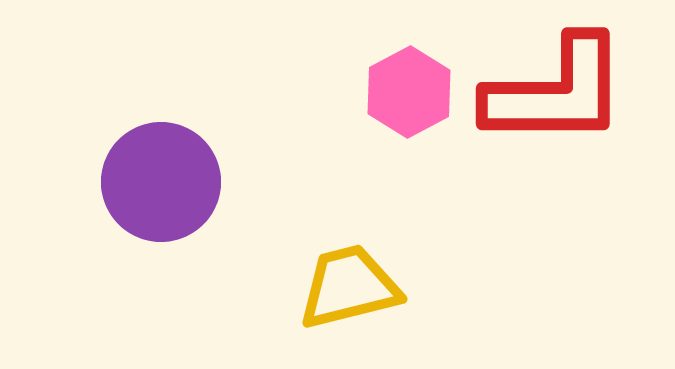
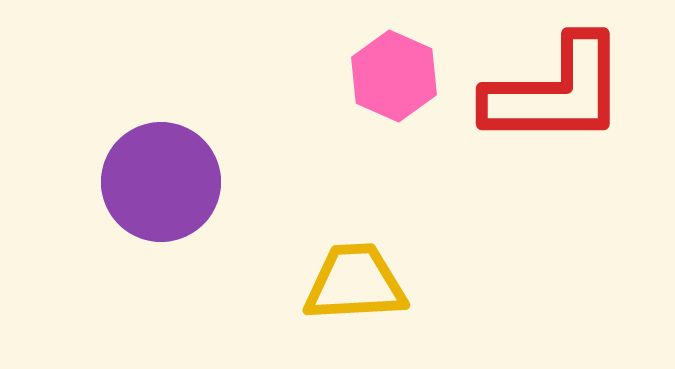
pink hexagon: moved 15 px left, 16 px up; rotated 8 degrees counterclockwise
yellow trapezoid: moved 6 px right, 4 px up; rotated 11 degrees clockwise
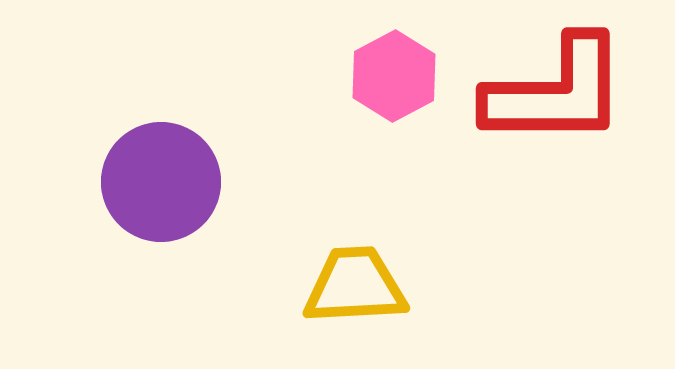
pink hexagon: rotated 8 degrees clockwise
yellow trapezoid: moved 3 px down
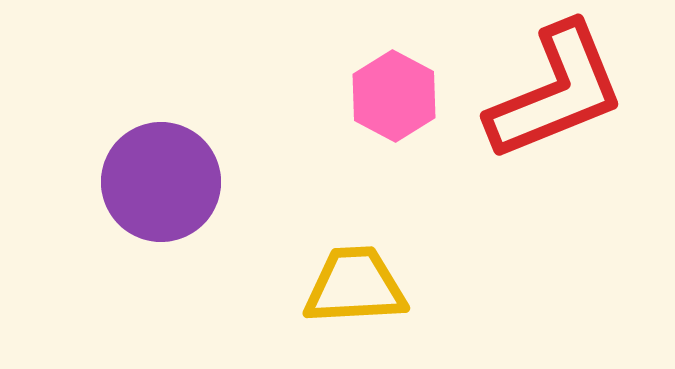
pink hexagon: moved 20 px down; rotated 4 degrees counterclockwise
red L-shape: rotated 22 degrees counterclockwise
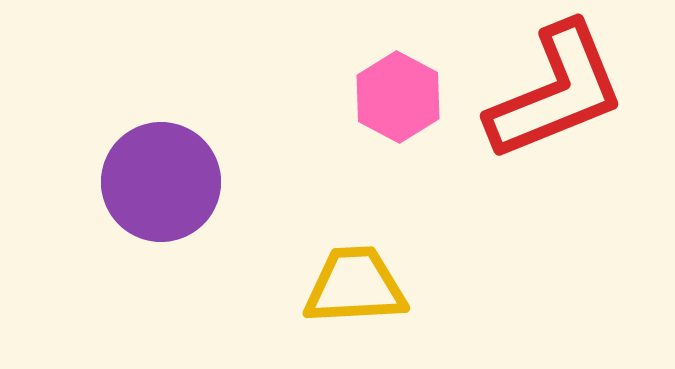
pink hexagon: moved 4 px right, 1 px down
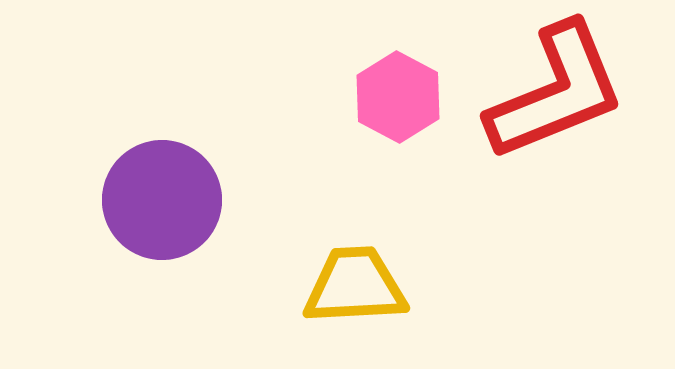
purple circle: moved 1 px right, 18 px down
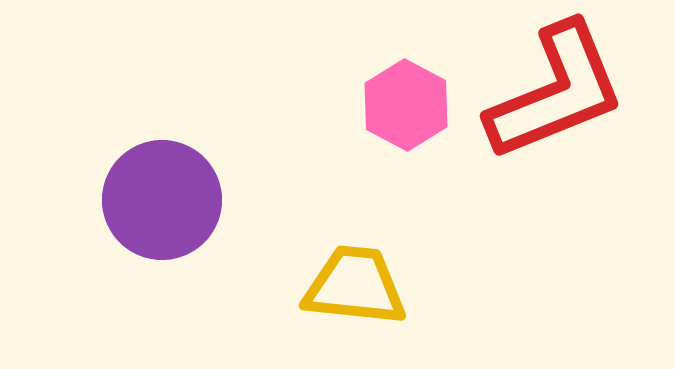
pink hexagon: moved 8 px right, 8 px down
yellow trapezoid: rotated 9 degrees clockwise
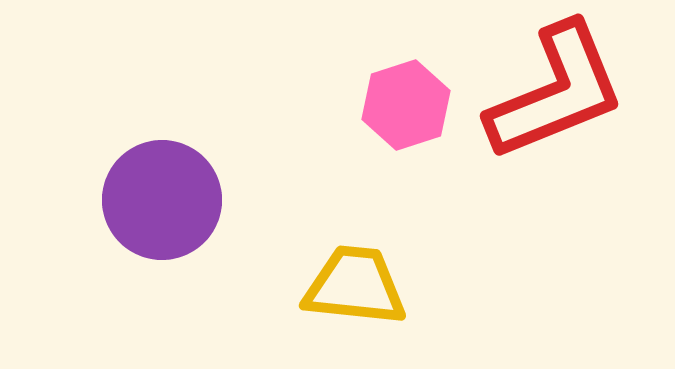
pink hexagon: rotated 14 degrees clockwise
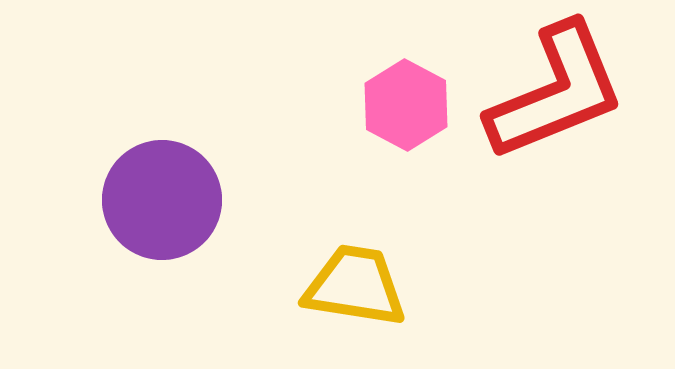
pink hexagon: rotated 14 degrees counterclockwise
yellow trapezoid: rotated 3 degrees clockwise
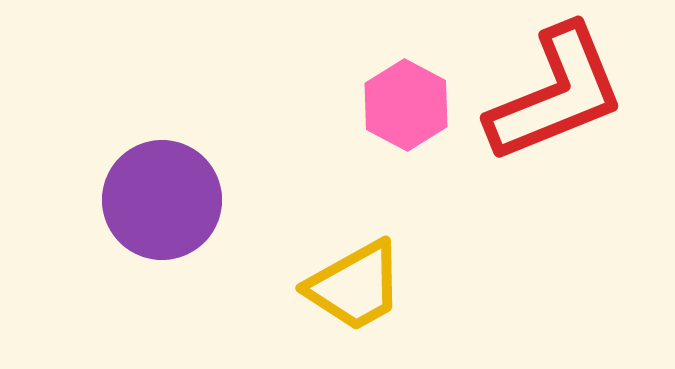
red L-shape: moved 2 px down
yellow trapezoid: rotated 142 degrees clockwise
